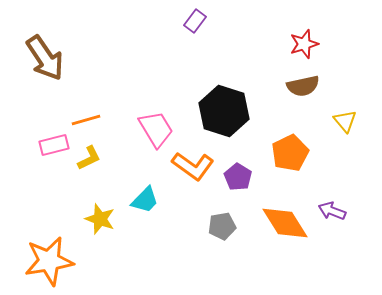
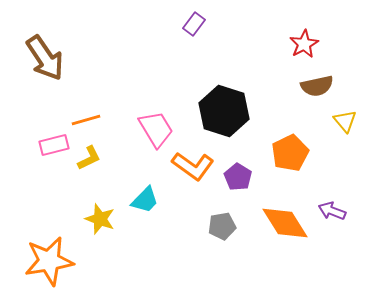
purple rectangle: moved 1 px left, 3 px down
red star: rotated 12 degrees counterclockwise
brown semicircle: moved 14 px right
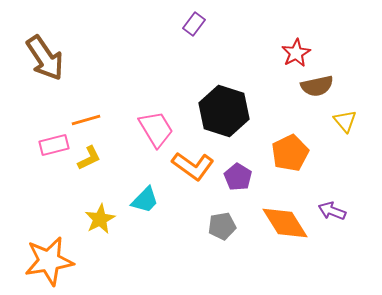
red star: moved 8 px left, 9 px down
yellow star: rotated 24 degrees clockwise
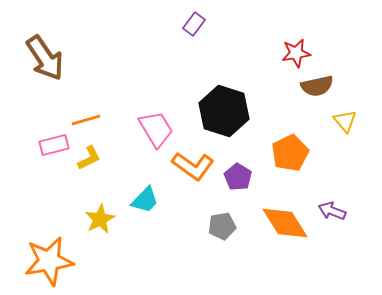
red star: rotated 20 degrees clockwise
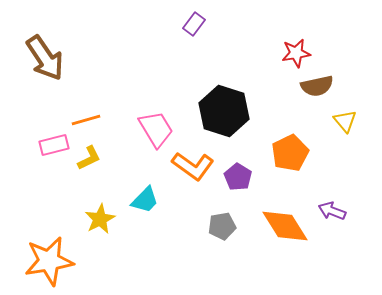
orange diamond: moved 3 px down
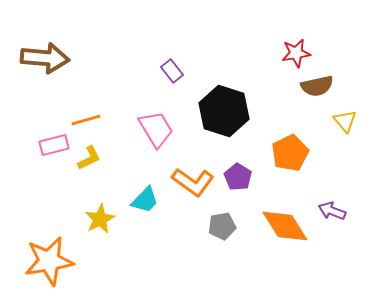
purple rectangle: moved 22 px left, 47 px down; rotated 75 degrees counterclockwise
brown arrow: rotated 51 degrees counterclockwise
orange L-shape: moved 16 px down
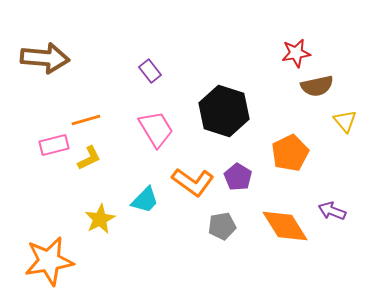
purple rectangle: moved 22 px left
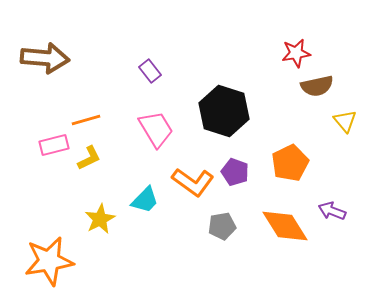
orange pentagon: moved 10 px down
purple pentagon: moved 3 px left, 5 px up; rotated 12 degrees counterclockwise
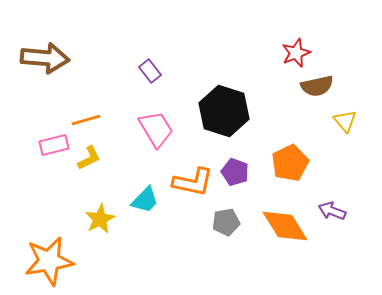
red star: rotated 12 degrees counterclockwise
orange L-shape: rotated 24 degrees counterclockwise
gray pentagon: moved 4 px right, 4 px up
